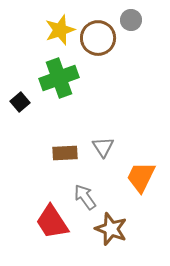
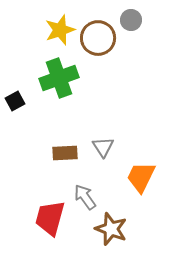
black square: moved 5 px left, 1 px up; rotated 12 degrees clockwise
red trapezoid: moved 2 px left, 4 px up; rotated 48 degrees clockwise
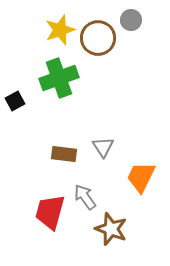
brown rectangle: moved 1 px left, 1 px down; rotated 10 degrees clockwise
red trapezoid: moved 6 px up
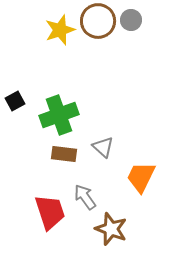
brown circle: moved 17 px up
green cross: moved 37 px down
gray triangle: rotated 15 degrees counterclockwise
red trapezoid: rotated 147 degrees clockwise
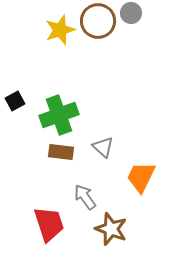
gray circle: moved 7 px up
brown rectangle: moved 3 px left, 2 px up
red trapezoid: moved 1 px left, 12 px down
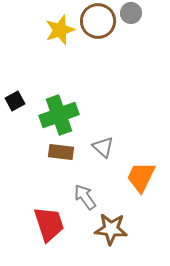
brown star: rotated 16 degrees counterclockwise
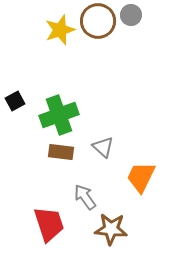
gray circle: moved 2 px down
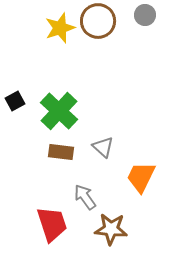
gray circle: moved 14 px right
yellow star: moved 2 px up
green cross: moved 4 px up; rotated 27 degrees counterclockwise
red trapezoid: moved 3 px right
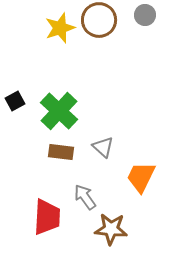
brown circle: moved 1 px right, 1 px up
red trapezoid: moved 5 px left, 7 px up; rotated 21 degrees clockwise
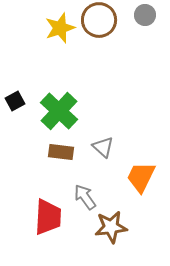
red trapezoid: moved 1 px right
brown star: moved 2 px up; rotated 12 degrees counterclockwise
